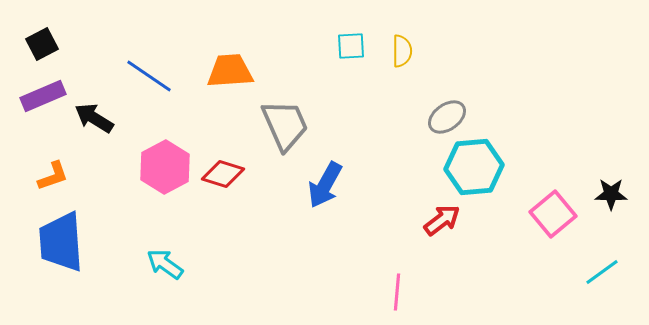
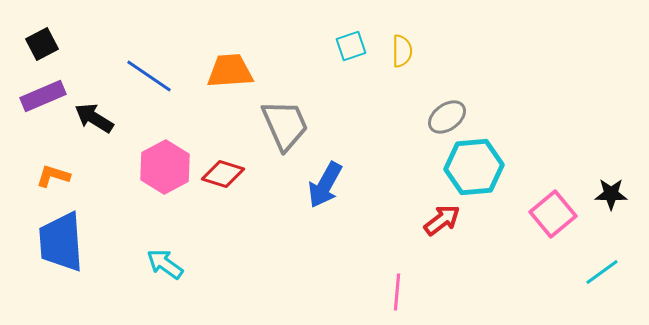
cyan square: rotated 16 degrees counterclockwise
orange L-shape: rotated 144 degrees counterclockwise
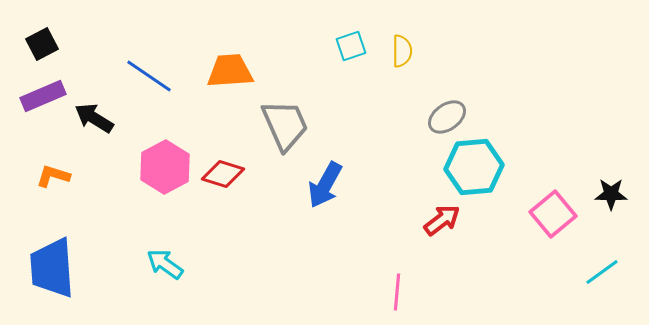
blue trapezoid: moved 9 px left, 26 px down
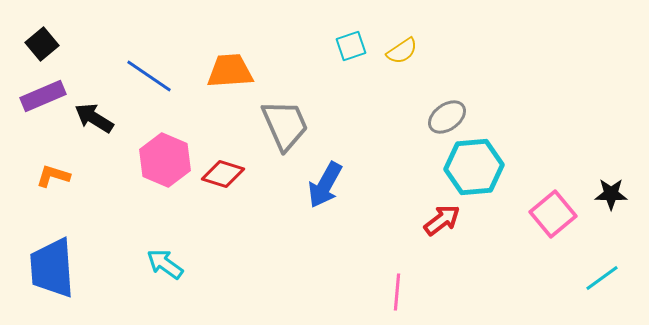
black square: rotated 12 degrees counterclockwise
yellow semicircle: rotated 56 degrees clockwise
pink hexagon: moved 7 px up; rotated 9 degrees counterclockwise
cyan line: moved 6 px down
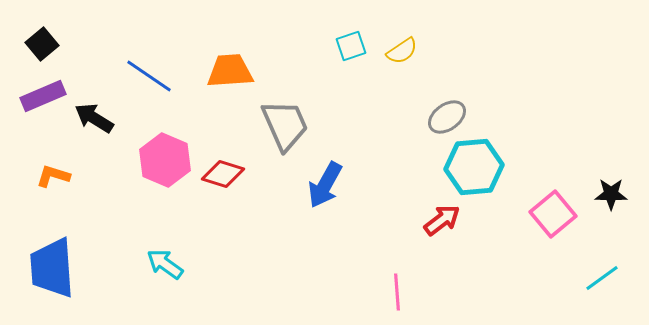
pink line: rotated 9 degrees counterclockwise
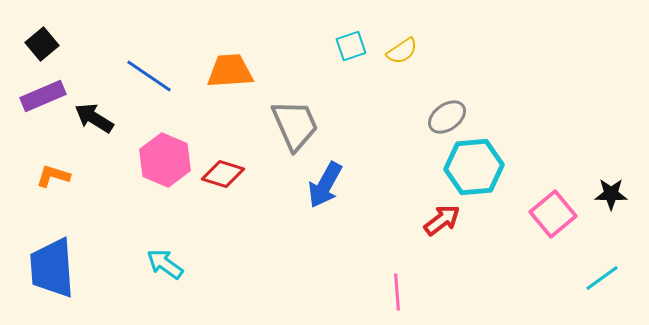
gray trapezoid: moved 10 px right
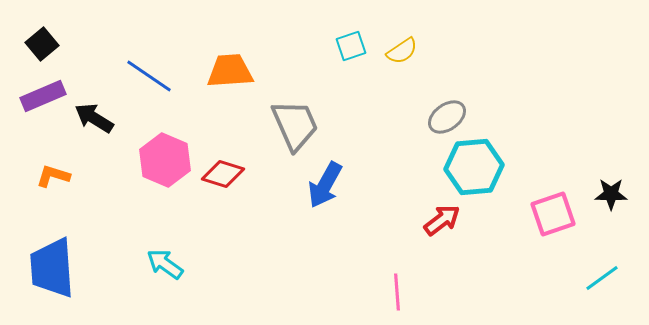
pink square: rotated 21 degrees clockwise
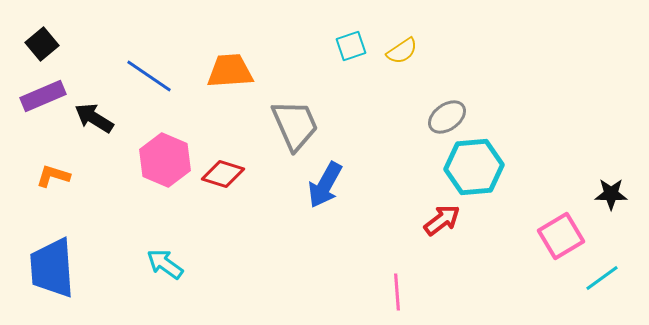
pink square: moved 8 px right, 22 px down; rotated 12 degrees counterclockwise
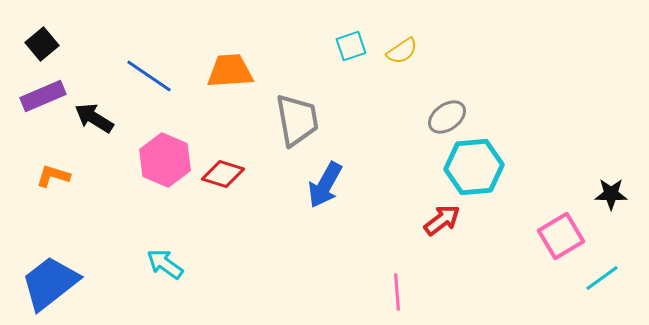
gray trapezoid: moved 2 px right, 5 px up; rotated 14 degrees clockwise
blue trapezoid: moved 2 px left, 15 px down; rotated 56 degrees clockwise
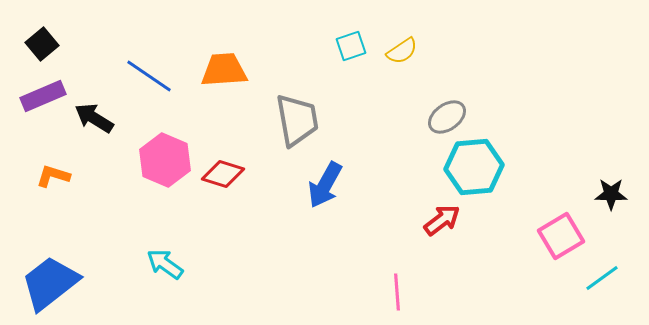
orange trapezoid: moved 6 px left, 1 px up
